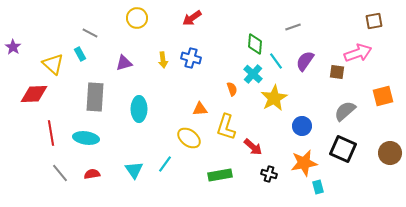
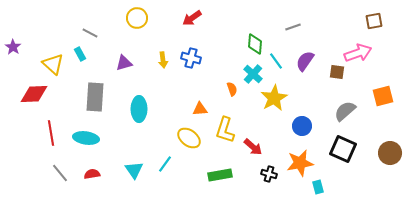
yellow L-shape at (226, 127): moved 1 px left, 3 px down
orange star at (304, 163): moved 4 px left
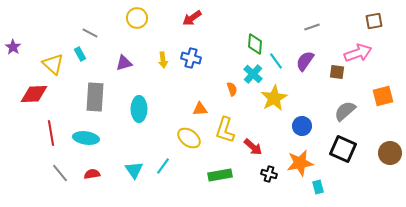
gray line at (293, 27): moved 19 px right
cyan line at (165, 164): moved 2 px left, 2 px down
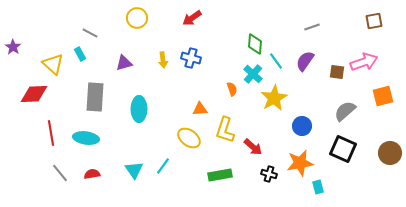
pink arrow at (358, 53): moved 6 px right, 9 px down
